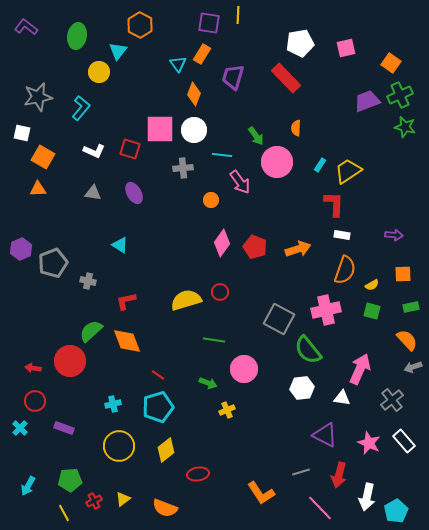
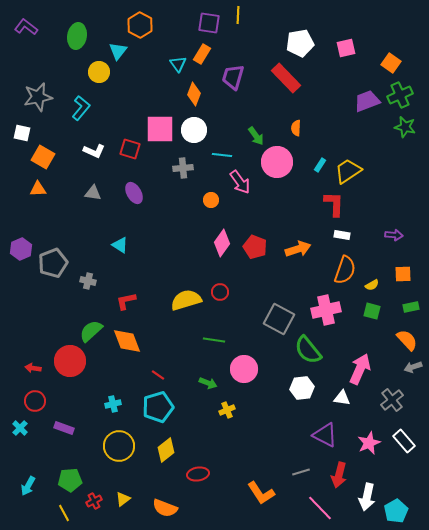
pink star at (369, 443): rotated 25 degrees clockwise
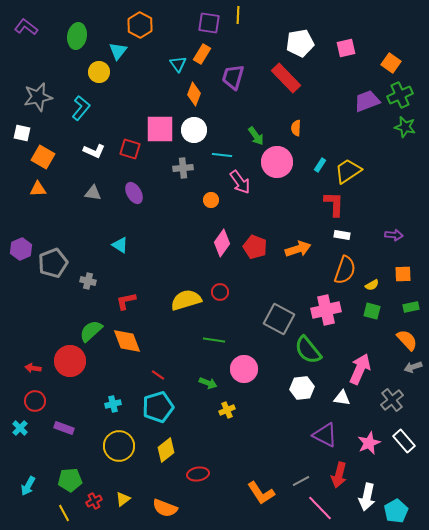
gray line at (301, 472): moved 9 px down; rotated 12 degrees counterclockwise
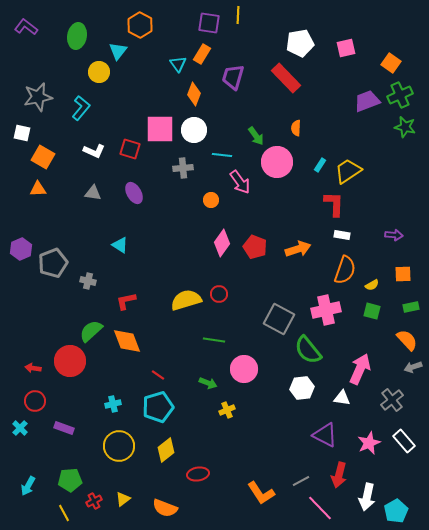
red circle at (220, 292): moved 1 px left, 2 px down
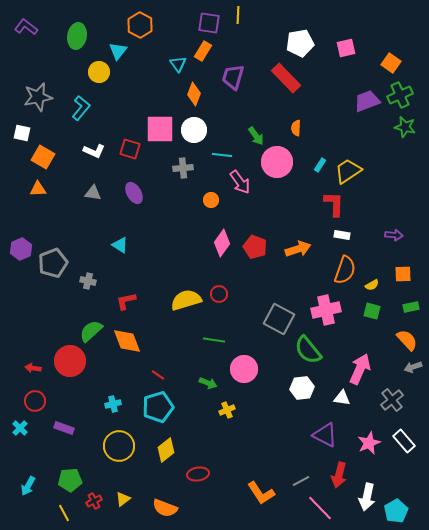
orange rectangle at (202, 54): moved 1 px right, 3 px up
